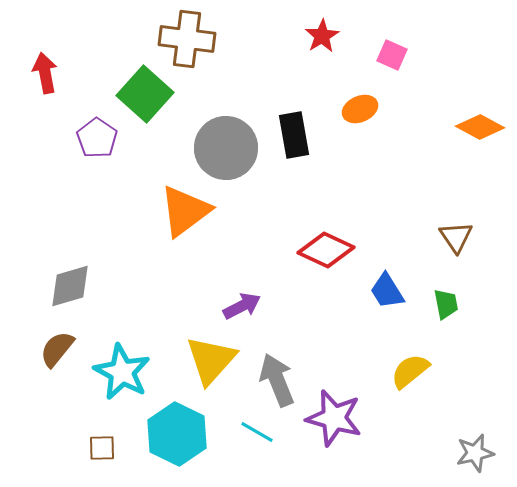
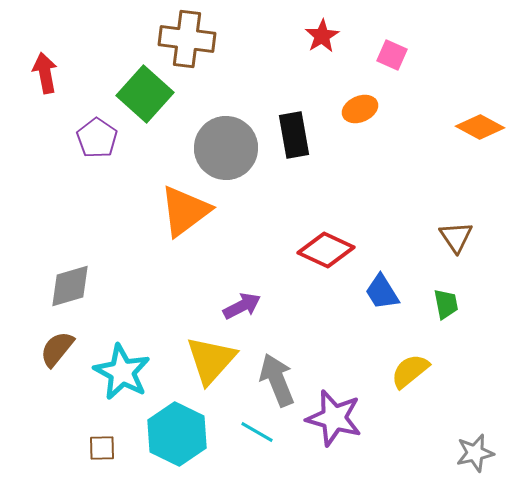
blue trapezoid: moved 5 px left, 1 px down
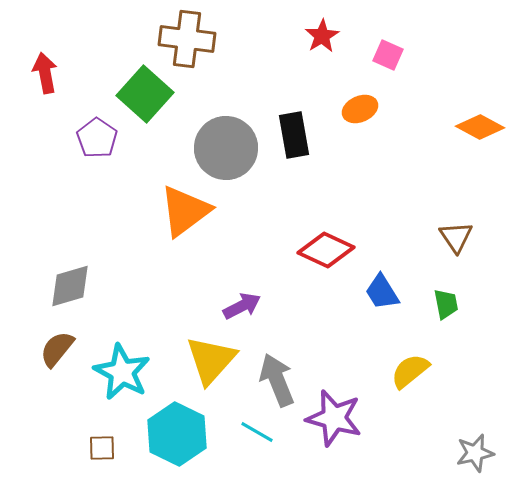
pink square: moved 4 px left
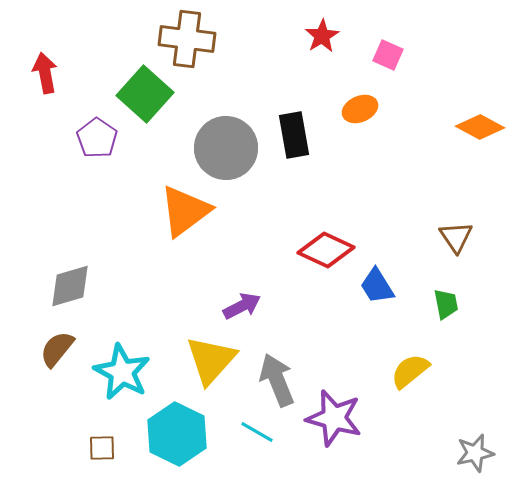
blue trapezoid: moved 5 px left, 6 px up
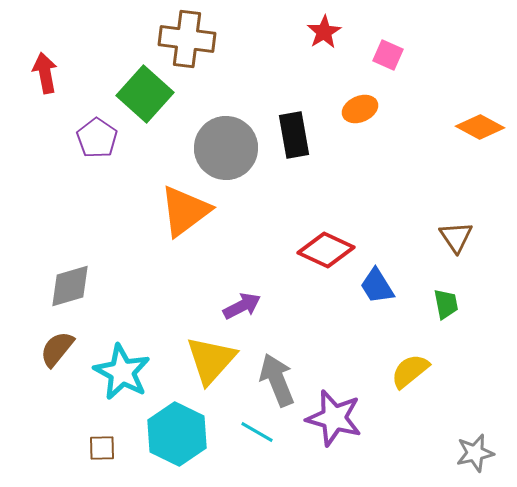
red star: moved 2 px right, 4 px up
